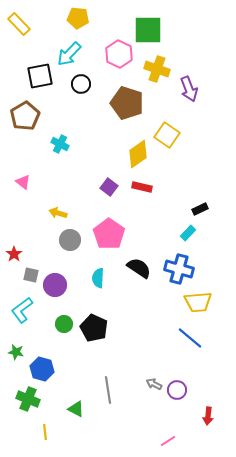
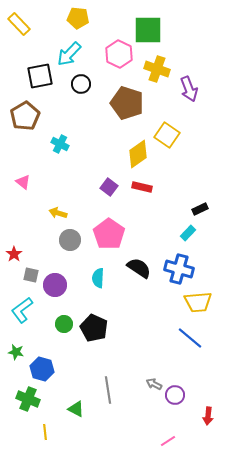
purple circle at (177, 390): moved 2 px left, 5 px down
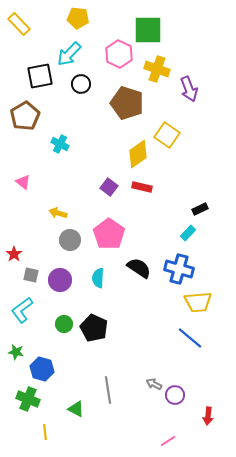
purple circle at (55, 285): moved 5 px right, 5 px up
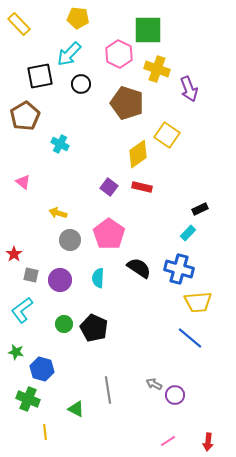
red arrow at (208, 416): moved 26 px down
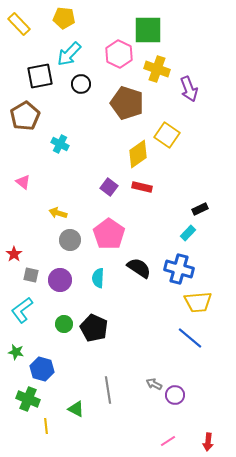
yellow pentagon at (78, 18): moved 14 px left
yellow line at (45, 432): moved 1 px right, 6 px up
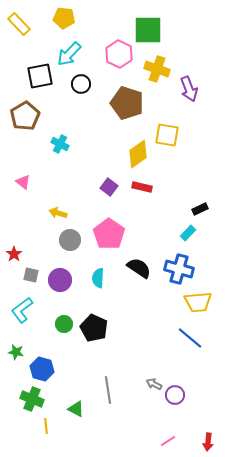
yellow square at (167, 135): rotated 25 degrees counterclockwise
green cross at (28, 399): moved 4 px right
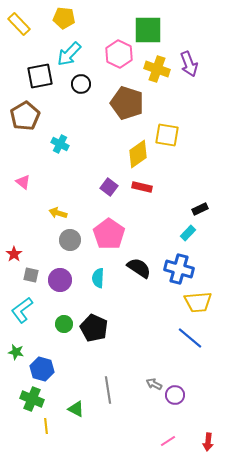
purple arrow at (189, 89): moved 25 px up
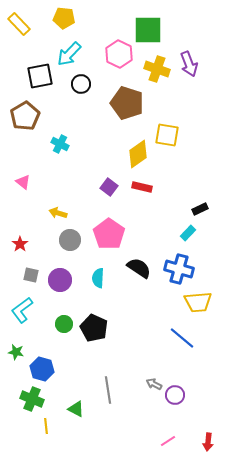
red star at (14, 254): moved 6 px right, 10 px up
blue line at (190, 338): moved 8 px left
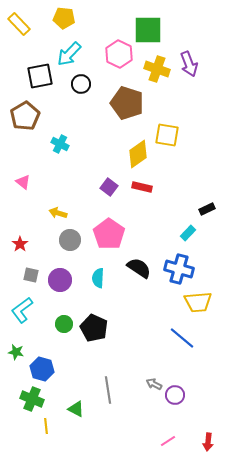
black rectangle at (200, 209): moved 7 px right
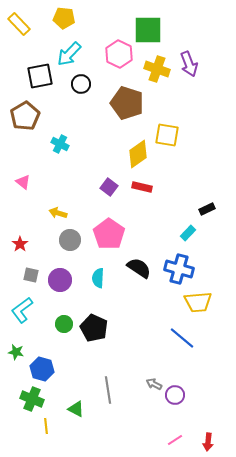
pink line at (168, 441): moved 7 px right, 1 px up
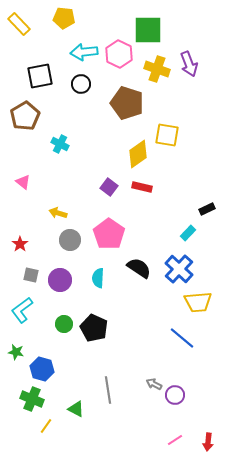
cyan arrow at (69, 54): moved 15 px right, 2 px up; rotated 40 degrees clockwise
blue cross at (179, 269): rotated 28 degrees clockwise
yellow line at (46, 426): rotated 42 degrees clockwise
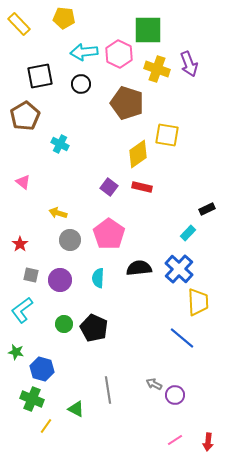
black semicircle at (139, 268): rotated 40 degrees counterclockwise
yellow trapezoid at (198, 302): rotated 88 degrees counterclockwise
